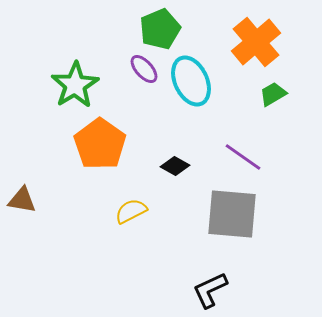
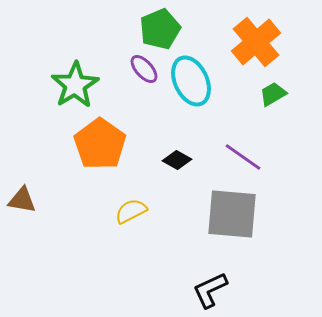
black diamond: moved 2 px right, 6 px up
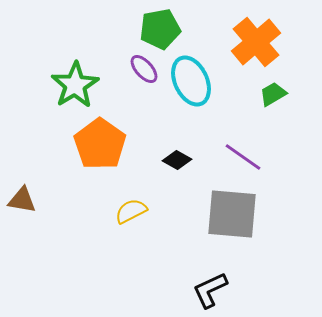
green pentagon: rotated 12 degrees clockwise
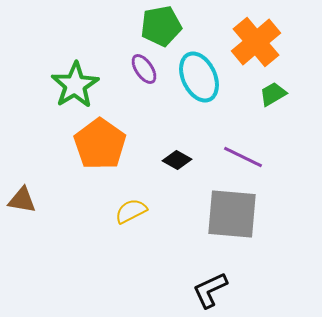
green pentagon: moved 1 px right, 3 px up
purple ellipse: rotated 8 degrees clockwise
cyan ellipse: moved 8 px right, 4 px up
purple line: rotated 9 degrees counterclockwise
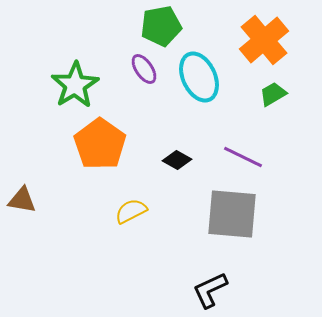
orange cross: moved 8 px right, 2 px up
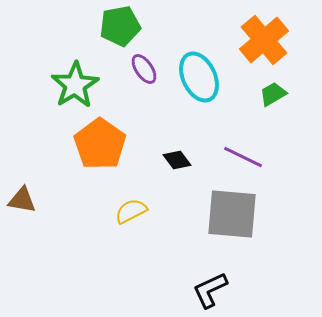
green pentagon: moved 41 px left
black diamond: rotated 24 degrees clockwise
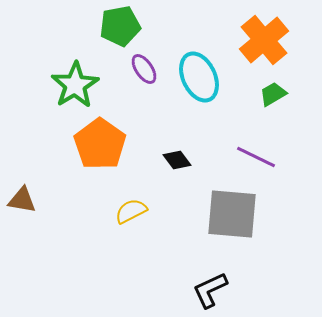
purple line: moved 13 px right
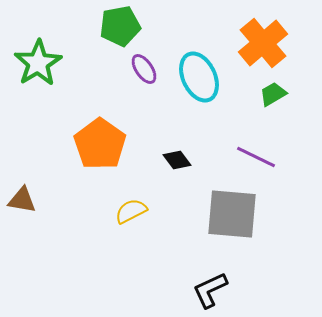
orange cross: moved 1 px left, 3 px down
green star: moved 37 px left, 22 px up
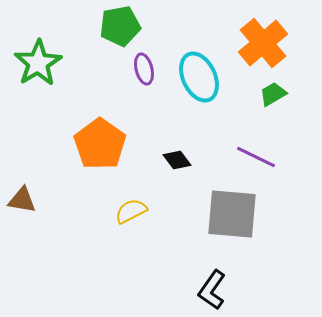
purple ellipse: rotated 20 degrees clockwise
black L-shape: moved 2 px right; rotated 30 degrees counterclockwise
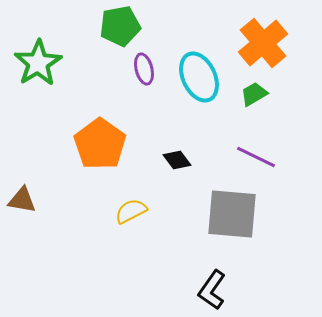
green trapezoid: moved 19 px left
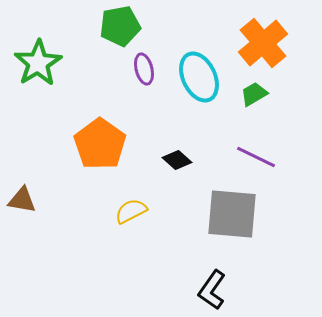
black diamond: rotated 12 degrees counterclockwise
